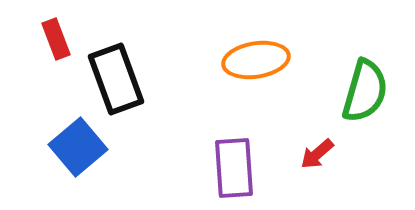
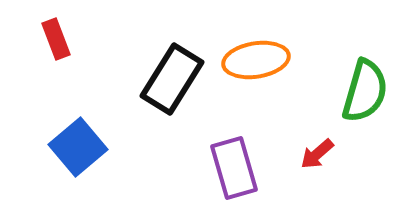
black rectangle: moved 56 px right; rotated 52 degrees clockwise
purple rectangle: rotated 12 degrees counterclockwise
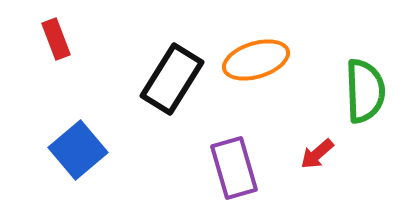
orange ellipse: rotated 8 degrees counterclockwise
green semicircle: rotated 18 degrees counterclockwise
blue square: moved 3 px down
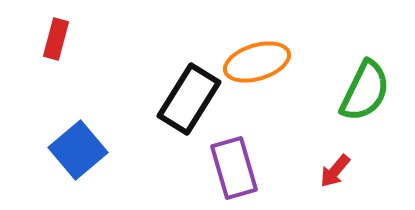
red rectangle: rotated 36 degrees clockwise
orange ellipse: moved 1 px right, 2 px down
black rectangle: moved 17 px right, 20 px down
green semicircle: rotated 28 degrees clockwise
red arrow: moved 18 px right, 17 px down; rotated 9 degrees counterclockwise
